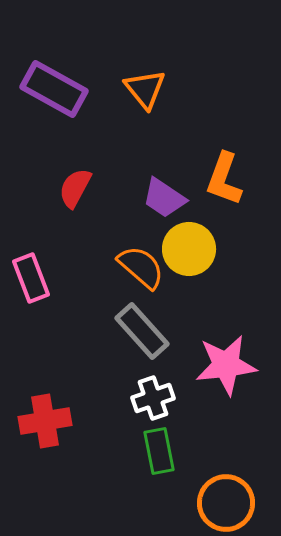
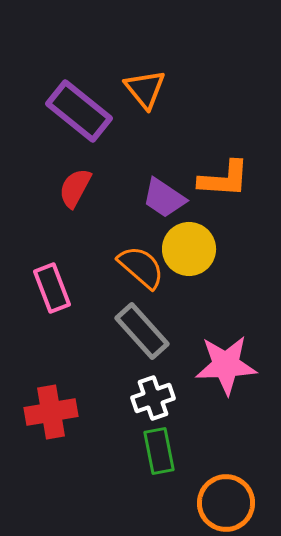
purple rectangle: moved 25 px right, 22 px down; rotated 10 degrees clockwise
orange L-shape: rotated 106 degrees counterclockwise
pink rectangle: moved 21 px right, 10 px down
pink star: rotated 4 degrees clockwise
red cross: moved 6 px right, 9 px up
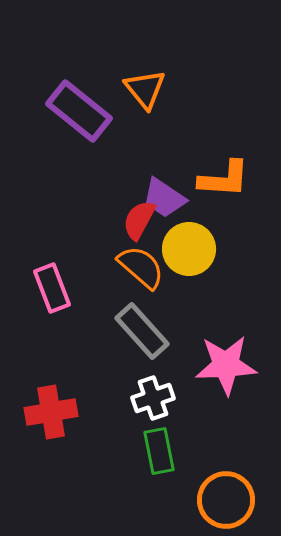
red semicircle: moved 64 px right, 32 px down
orange circle: moved 3 px up
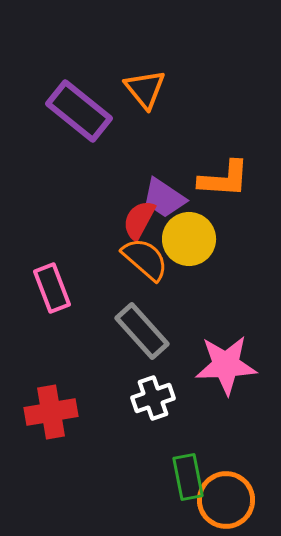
yellow circle: moved 10 px up
orange semicircle: moved 4 px right, 8 px up
green rectangle: moved 29 px right, 26 px down
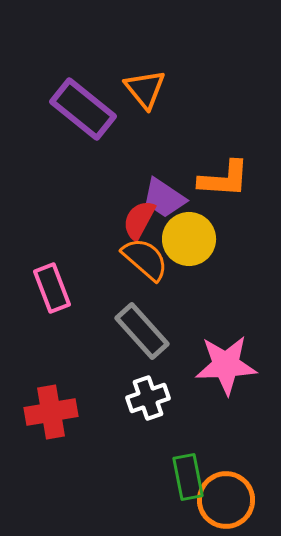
purple rectangle: moved 4 px right, 2 px up
white cross: moved 5 px left
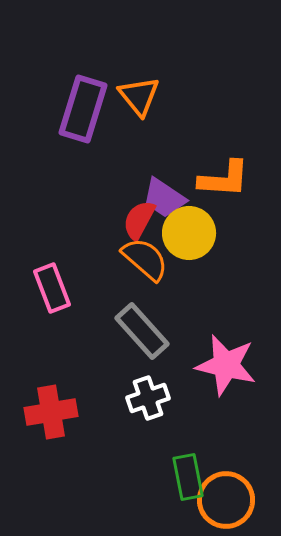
orange triangle: moved 6 px left, 7 px down
purple rectangle: rotated 68 degrees clockwise
yellow circle: moved 6 px up
pink star: rotated 16 degrees clockwise
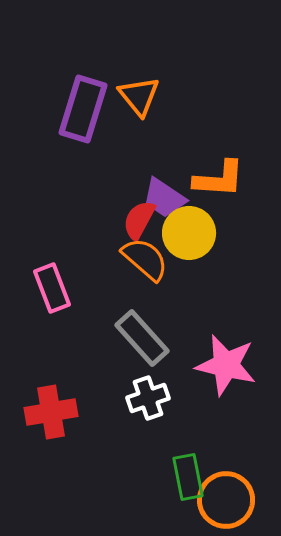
orange L-shape: moved 5 px left
gray rectangle: moved 7 px down
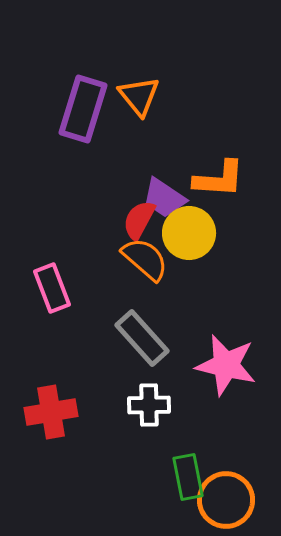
white cross: moved 1 px right, 7 px down; rotated 18 degrees clockwise
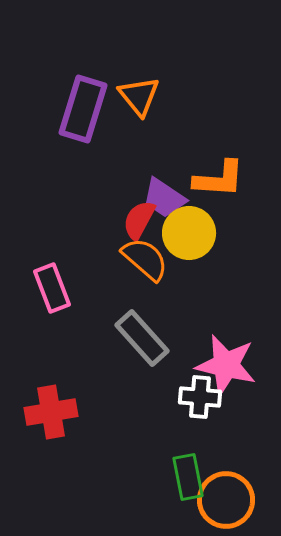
white cross: moved 51 px right, 8 px up; rotated 6 degrees clockwise
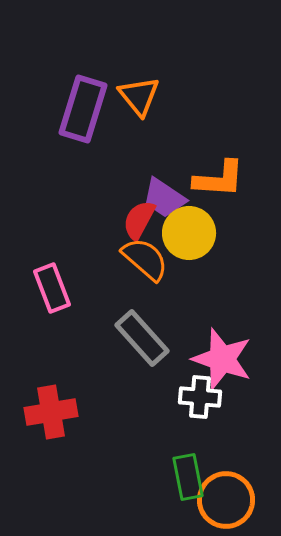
pink star: moved 4 px left, 6 px up; rotated 6 degrees clockwise
